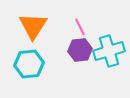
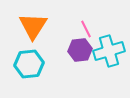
pink line: moved 6 px right, 2 px down
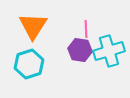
pink line: rotated 24 degrees clockwise
purple hexagon: rotated 15 degrees clockwise
cyan hexagon: rotated 12 degrees counterclockwise
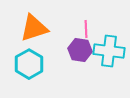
orange triangle: moved 1 px right, 2 px down; rotated 40 degrees clockwise
cyan cross: rotated 24 degrees clockwise
cyan hexagon: rotated 12 degrees counterclockwise
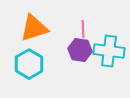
pink line: moved 3 px left
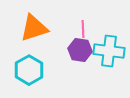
cyan hexagon: moved 6 px down
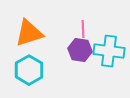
orange triangle: moved 5 px left, 5 px down
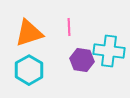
pink line: moved 14 px left, 2 px up
purple hexagon: moved 2 px right, 10 px down
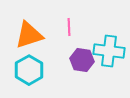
orange triangle: moved 2 px down
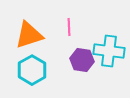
cyan hexagon: moved 3 px right
